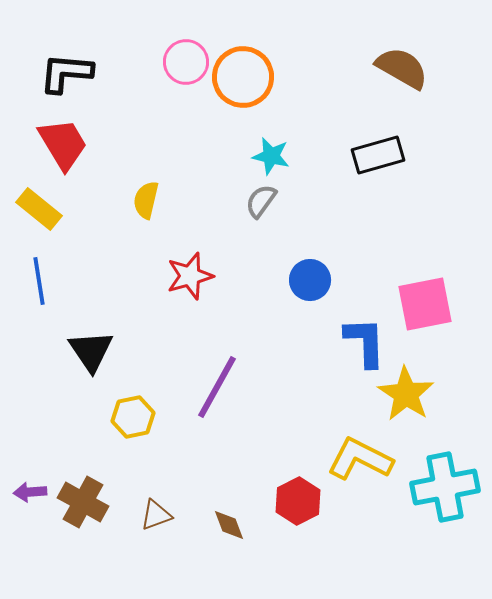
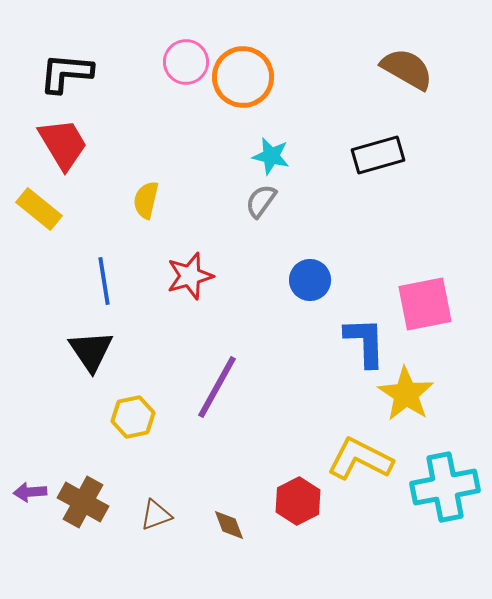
brown semicircle: moved 5 px right, 1 px down
blue line: moved 65 px right
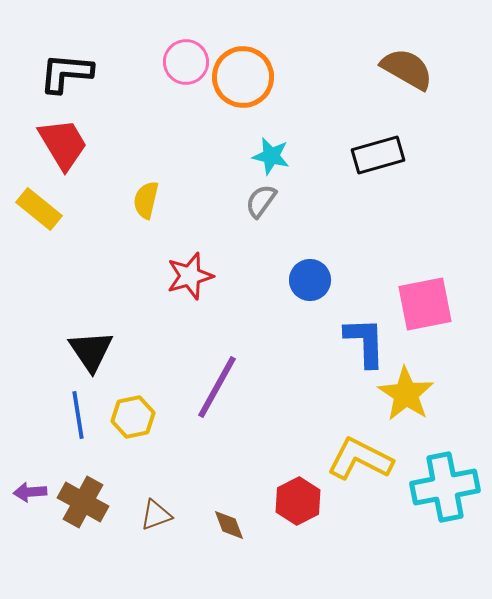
blue line: moved 26 px left, 134 px down
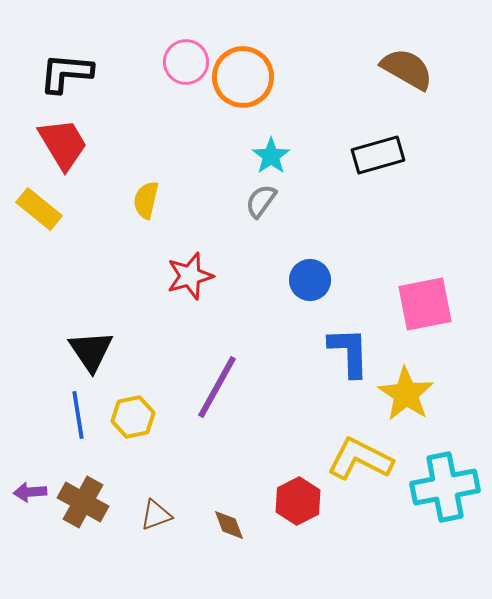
cyan star: rotated 24 degrees clockwise
blue L-shape: moved 16 px left, 10 px down
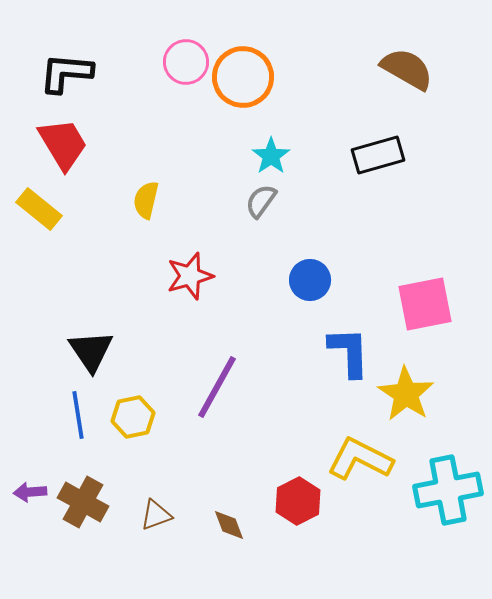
cyan cross: moved 3 px right, 3 px down
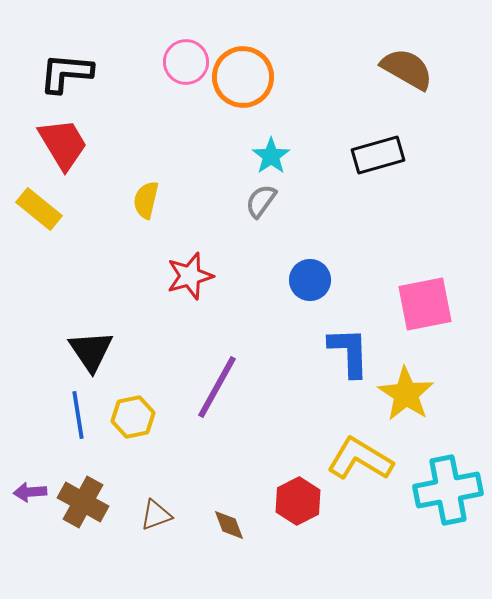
yellow L-shape: rotated 4 degrees clockwise
